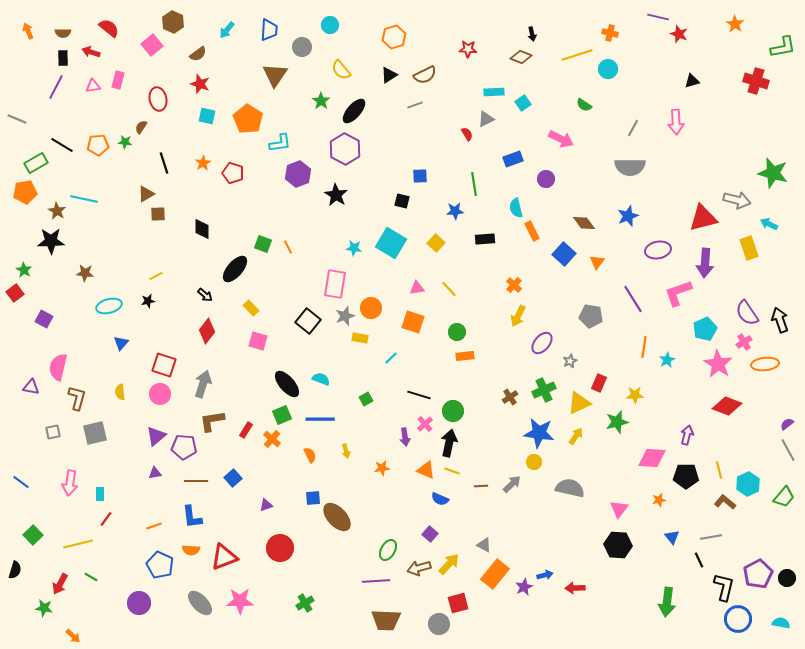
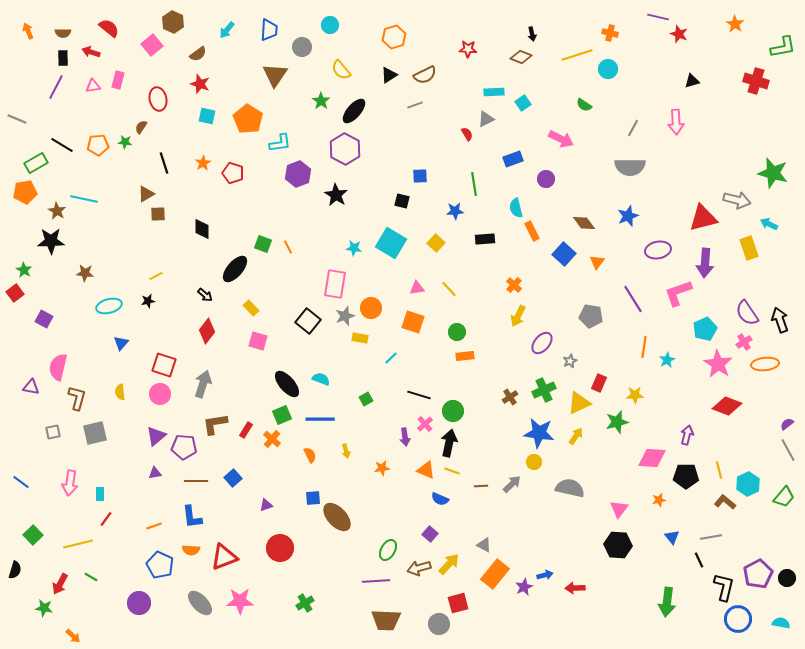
brown L-shape at (212, 421): moved 3 px right, 3 px down
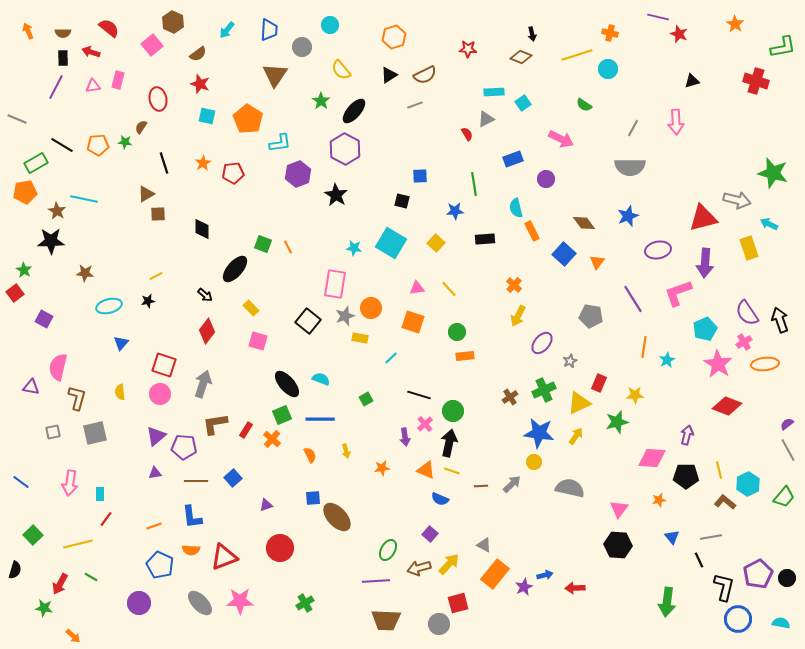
red pentagon at (233, 173): rotated 25 degrees counterclockwise
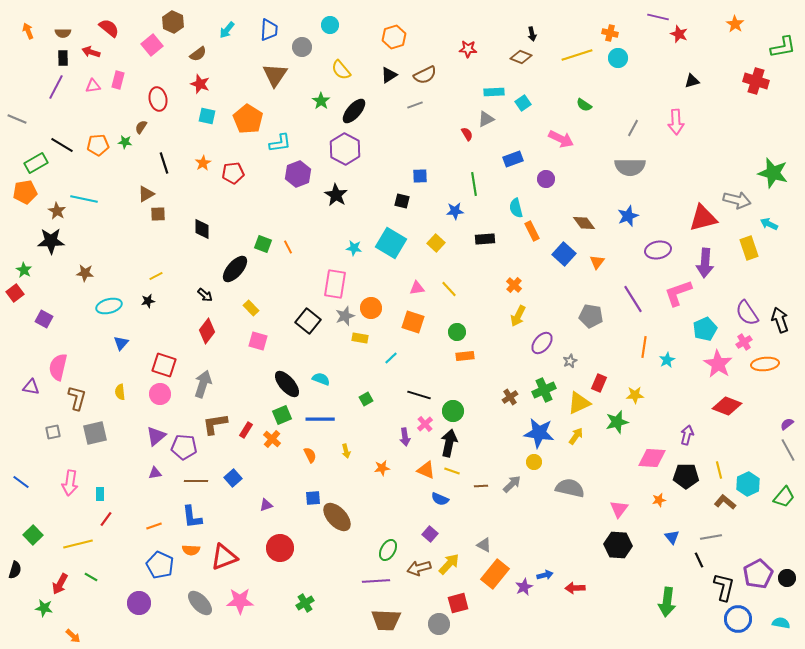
cyan circle at (608, 69): moved 10 px right, 11 px up
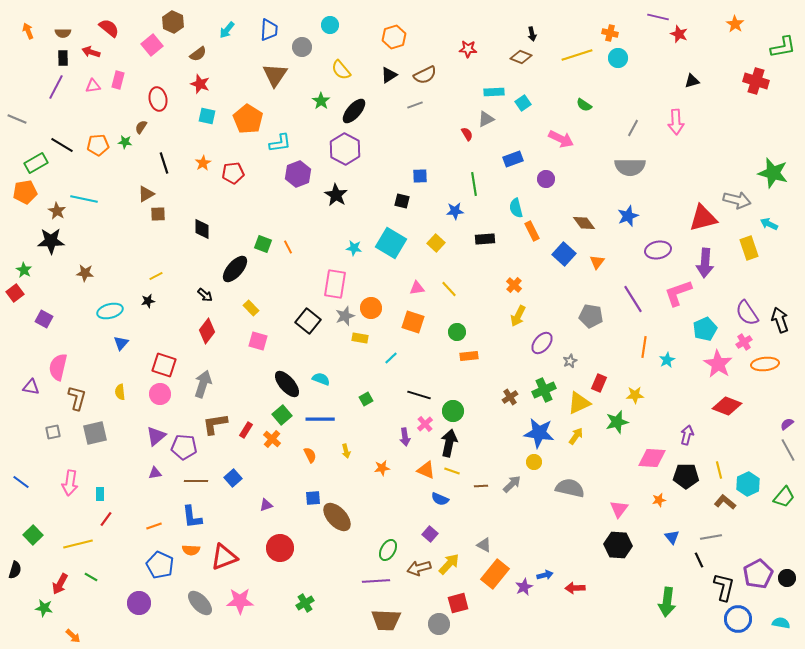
cyan ellipse at (109, 306): moved 1 px right, 5 px down
orange rectangle at (465, 356): moved 4 px right
green square at (282, 415): rotated 18 degrees counterclockwise
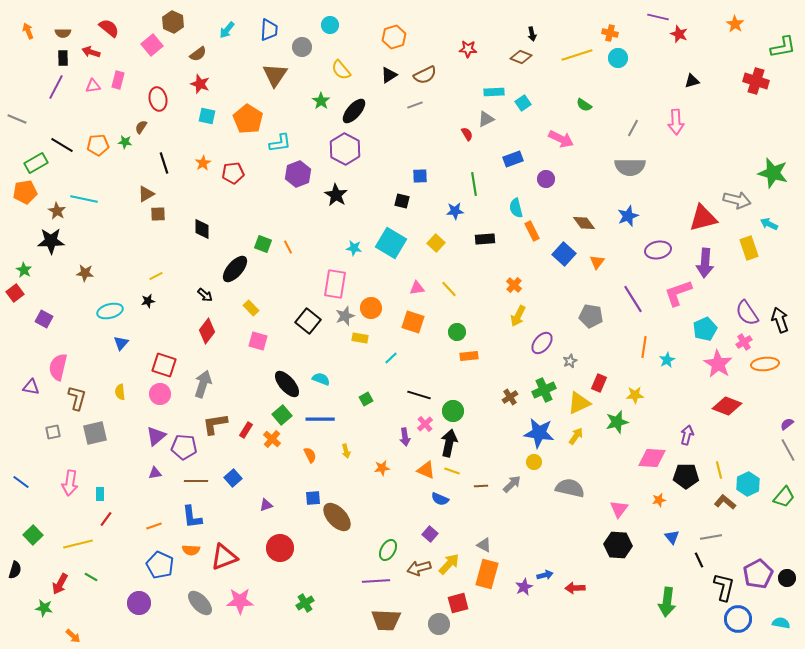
orange rectangle at (495, 574): moved 8 px left; rotated 24 degrees counterclockwise
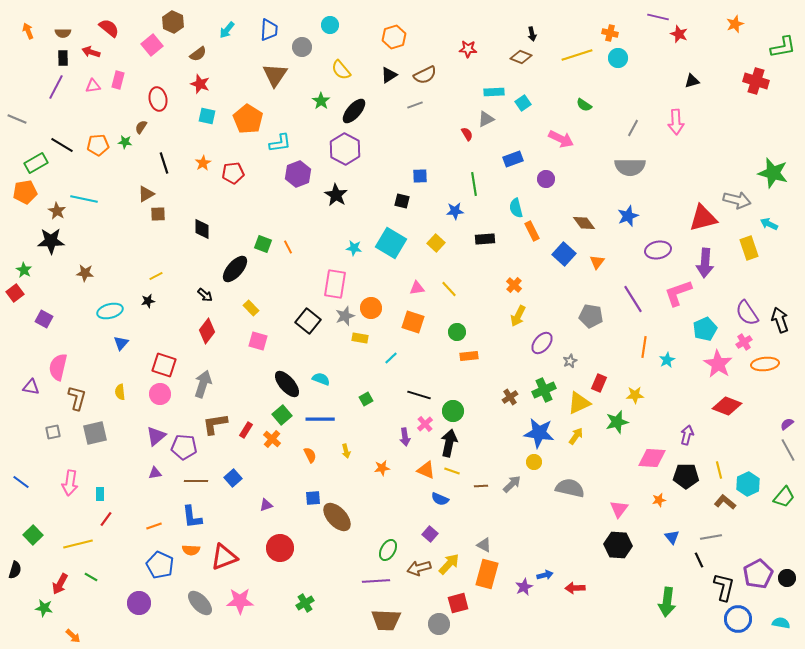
orange star at (735, 24): rotated 18 degrees clockwise
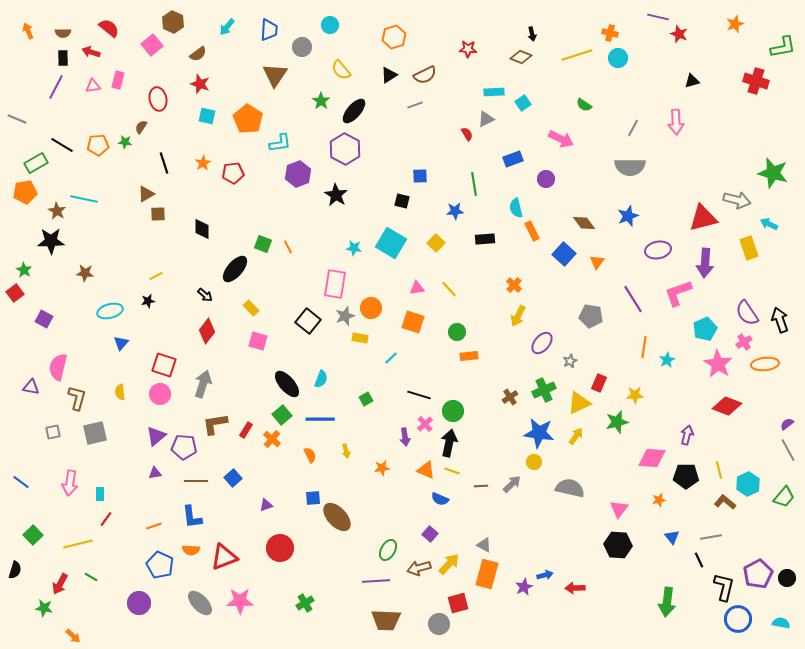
cyan arrow at (227, 30): moved 3 px up
cyan semicircle at (321, 379): rotated 90 degrees clockwise
